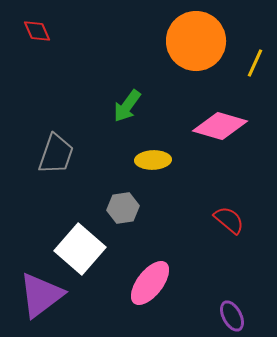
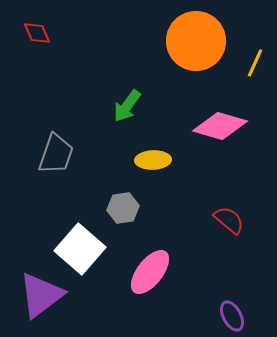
red diamond: moved 2 px down
pink ellipse: moved 11 px up
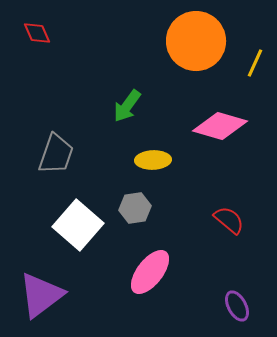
gray hexagon: moved 12 px right
white square: moved 2 px left, 24 px up
purple ellipse: moved 5 px right, 10 px up
